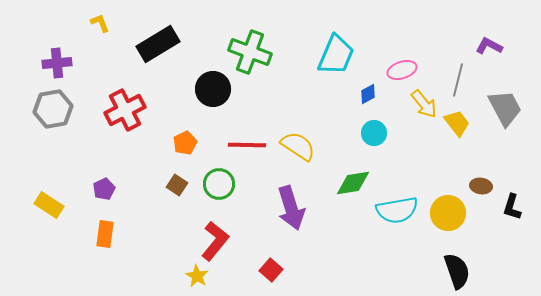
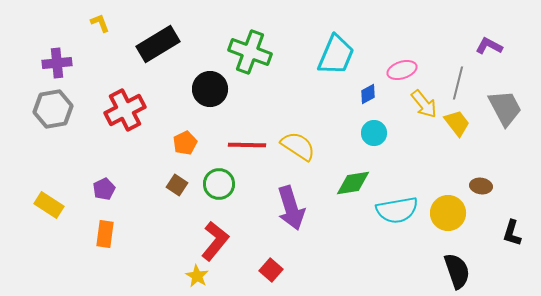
gray line: moved 3 px down
black circle: moved 3 px left
black L-shape: moved 26 px down
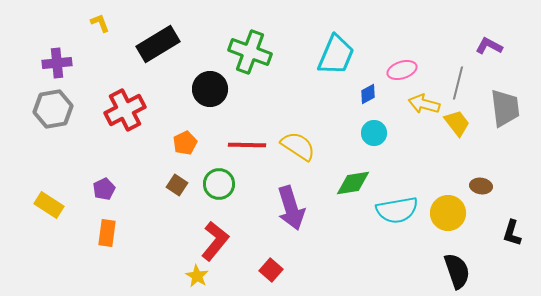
yellow arrow: rotated 144 degrees clockwise
gray trapezoid: rotated 21 degrees clockwise
orange rectangle: moved 2 px right, 1 px up
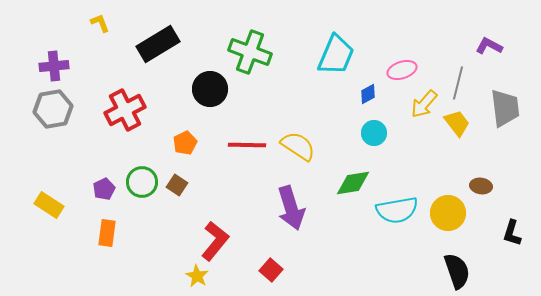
purple cross: moved 3 px left, 3 px down
yellow arrow: rotated 64 degrees counterclockwise
green circle: moved 77 px left, 2 px up
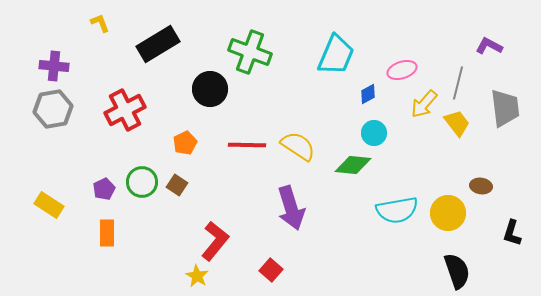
purple cross: rotated 12 degrees clockwise
green diamond: moved 18 px up; rotated 15 degrees clockwise
orange rectangle: rotated 8 degrees counterclockwise
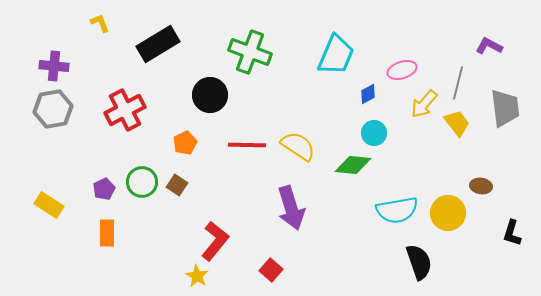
black circle: moved 6 px down
black semicircle: moved 38 px left, 9 px up
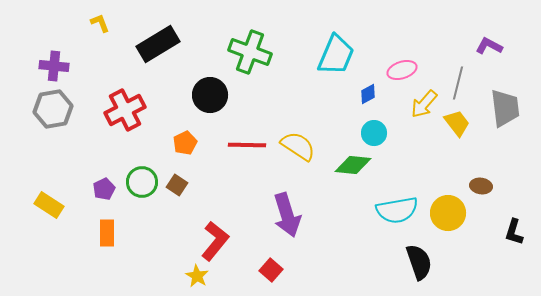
purple arrow: moved 4 px left, 7 px down
black L-shape: moved 2 px right, 1 px up
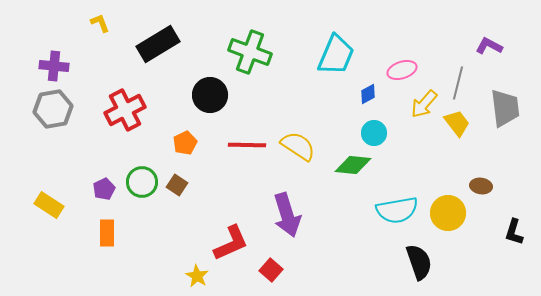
red L-shape: moved 16 px right, 2 px down; rotated 27 degrees clockwise
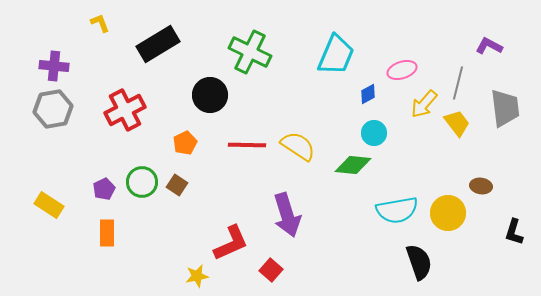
green cross: rotated 6 degrees clockwise
yellow star: rotated 30 degrees clockwise
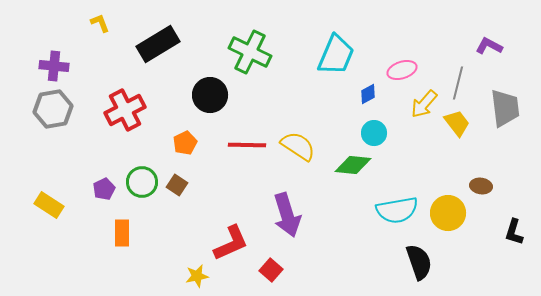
orange rectangle: moved 15 px right
